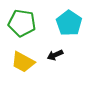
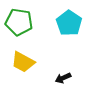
green pentagon: moved 3 px left, 1 px up
black arrow: moved 8 px right, 23 px down
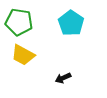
cyan pentagon: moved 2 px right
yellow trapezoid: moved 7 px up
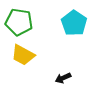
cyan pentagon: moved 3 px right
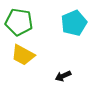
cyan pentagon: rotated 15 degrees clockwise
black arrow: moved 2 px up
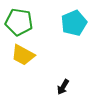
black arrow: moved 11 px down; rotated 35 degrees counterclockwise
